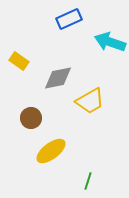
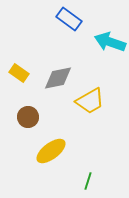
blue rectangle: rotated 60 degrees clockwise
yellow rectangle: moved 12 px down
brown circle: moved 3 px left, 1 px up
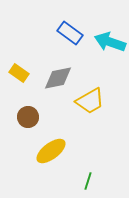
blue rectangle: moved 1 px right, 14 px down
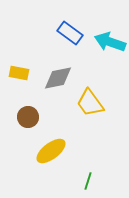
yellow rectangle: rotated 24 degrees counterclockwise
yellow trapezoid: moved 2 px down; rotated 84 degrees clockwise
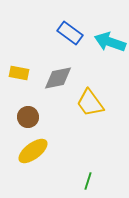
yellow ellipse: moved 18 px left
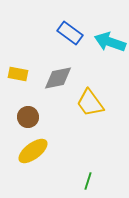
yellow rectangle: moved 1 px left, 1 px down
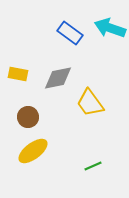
cyan arrow: moved 14 px up
green line: moved 5 px right, 15 px up; rotated 48 degrees clockwise
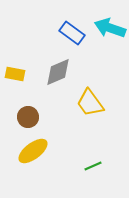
blue rectangle: moved 2 px right
yellow rectangle: moved 3 px left
gray diamond: moved 6 px up; rotated 12 degrees counterclockwise
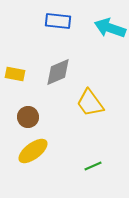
blue rectangle: moved 14 px left, 12 px up; rotated 30 degrees counterclockwise
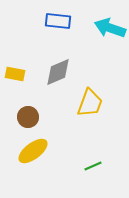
yellow trapezoid: rotated 124 degrees counterclockwise
